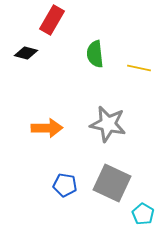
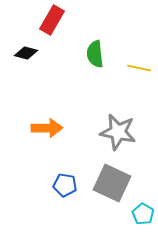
gray star: moved 10 px right, 8 px down
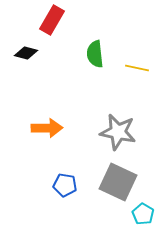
yellow line: moved 2 px left
gray square: moved 6 px right, 1 px up
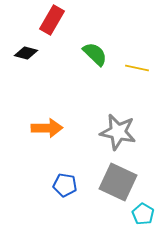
green semicircle: rotated 140 degrees clockwise
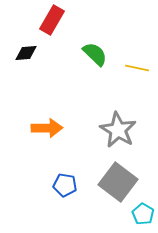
black diamond: rotated 20 degrees counterclockwise
gray star: moved 2 px up; rotated 18 degrees clockwise
gray square: rotated 12 degrees clockwise
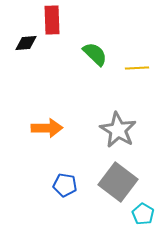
red rectangle: rotated 32 degrees counterclockwise
black diamond: moved 10 px up
yellow line: rotated 15 degrees counterclockwise
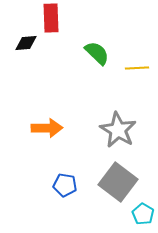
red rectangle: moved 1 px left, 2 px up
green semicircle: moved 2 px right, 1 px up
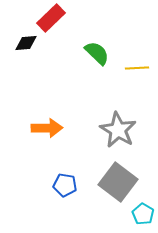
red rectangle: rotated 48 degrees clockwise
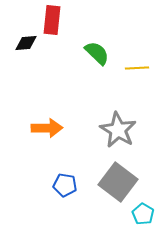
red rectangle: moved 1 px right, 2 px down; rotated 40 degrees counterclockwise
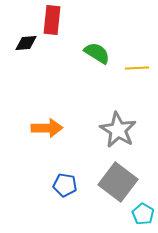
green semicircle: rotated 12 degrees counterclockwise
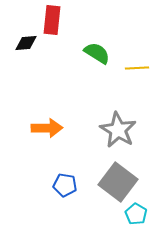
cyan pentagon: moved 7 px left
